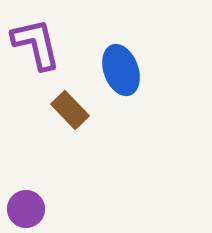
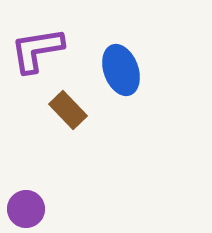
purple L-shape: moved 1 px right, 6 px down; rotated 86 degrees counterclockwise
brown rectangle: moved 2 px left
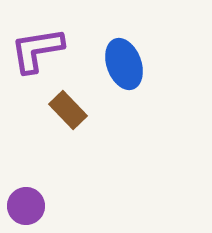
blue ellipse: moved 3 px right, 6 px up
purple circle: moved 3 px up
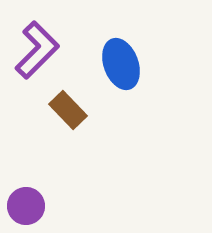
purple L-shape: rotated 144 degrees clockwise
blue ellipse: moved 3 px left
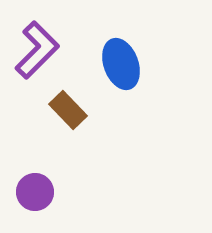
purple circle: moved 9 px right, 14 px up
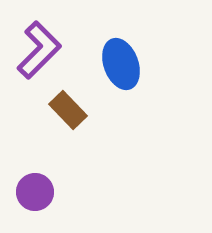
purple L-shape: moved 2 px right
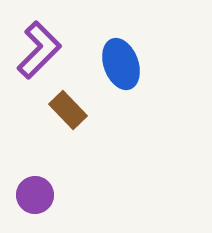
purple circle: moved 3 px down
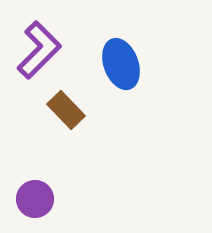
brown rectangle: moved 2 px left
purple circle: moved 4 px down
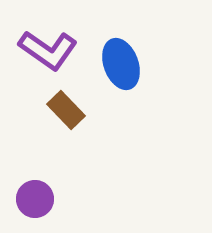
purple L-shape: moved 9 px right; rotated 80 degrees clockwise
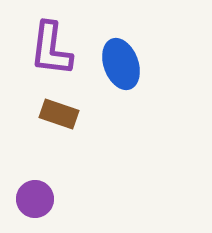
purple L-shape: moved 3 px right, 1 px up; rotated 62 degrees clockwise
brown rectangle: moved 7 px left, 4 px down; rotated 27 degrees counterclockwise
